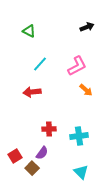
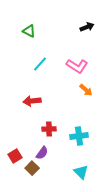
pink L-shape: rotated 60 degrees clockwise
red arrow: moved 9 px down
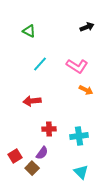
orange arrow: rotated 16 degrees counterclockwise
